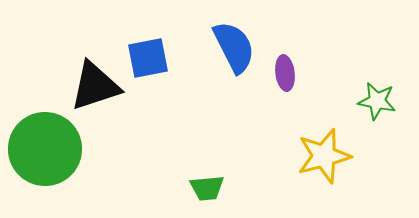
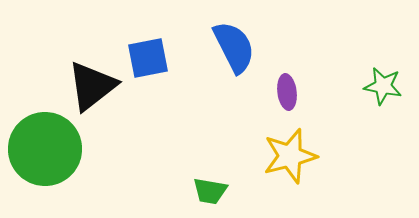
purple ellipse: moved 2 px right, 19 px down
black triangle: moved 3 px left; rotated 20 degrees counterclockwise
green star: moved 6 px right, 15 px up
yellow star: moved 34 px left
green trapezoid: moved 3 px right, 3 px down; rotated 15 degrees clockwise
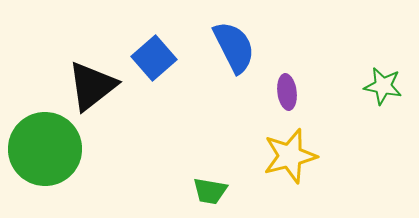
blue square: moved 6 px right; rotated 30 degrees counterclockwise
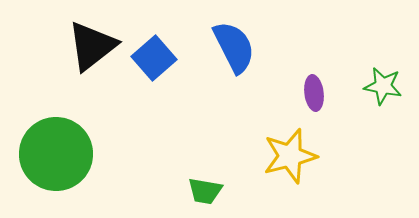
black triangle: moved 40 px up
purple ellipse: moved 27 px right, 1 px down
green circle: moved 11 px right, 5 px down
green trapezoid: moved 5 px left
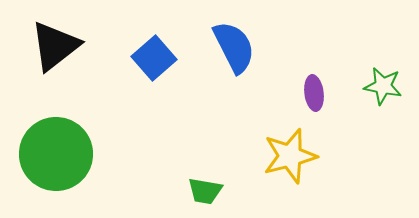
black triangle: moved 37 px left
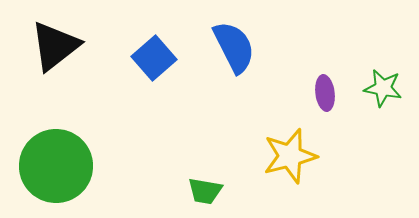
green star: moved 2 px down
purple ellipse: moved 11 px right
green circle: moved 12 px down
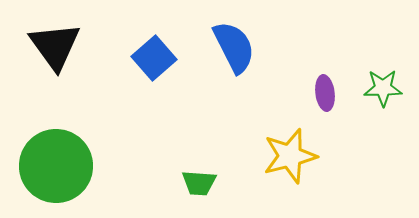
black triangle: rotated 28 degrees counterclockwise
green star: rotated 12 degrees counterclockwise
green trapezoid: moved 6 px left, 8 px up; rotated 6 degrees counterclockwise
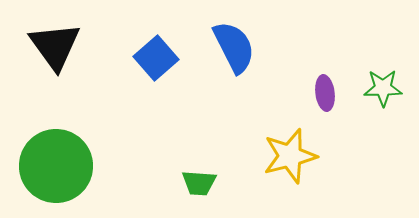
blue square: moved 2 px right
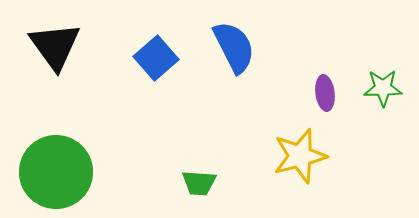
yellow star: moved 10 px right
green circle: moved 6 px down
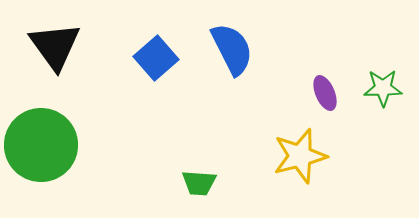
blue semicircle: moved 2 px left, 2 px down
purple ellipse: rotated 16 degrees counterclockwise
green circle: moved 15 px left, 27 px up
